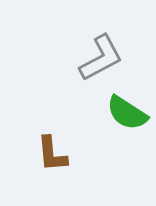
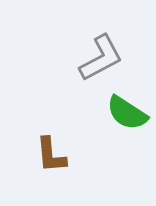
brown L-shape: moved 1 px left, 1 px down
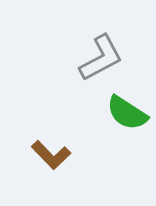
brown L-shape: rotated 39 degrees counterclockwise
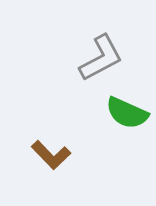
green semicircle: rotated 9 degrees counterclockwise
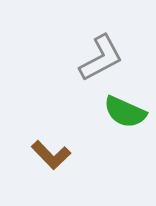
green semicircle: moved 2 px left, 1 px up
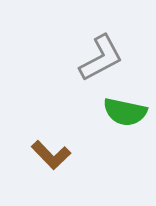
green semicircle: rotated 12 degrees counterclockwise
